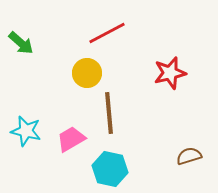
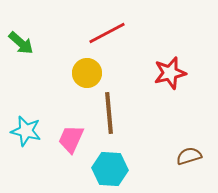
pink trapezoid: rotated 36 degrees counterclockwise
cyan hexagon: rotated 8 degrees counterclockwise
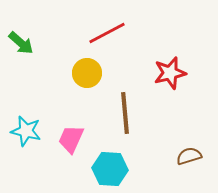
brown line: moved 16 px right
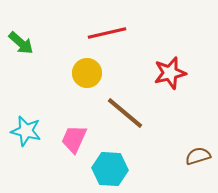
red line: rotated 15 degrees clockwise
brown line: rotated 45 degrees counterclockwise
pink trapezoid: moved 3 px right
brown semicircle: moved 9 px right
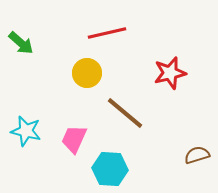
brown semicircle: moved 1 px left, 1 px up
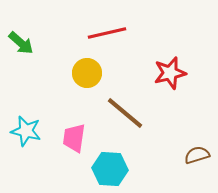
pink trapezoid: moved 1 px up; rotated 16 degrees counterclockwise
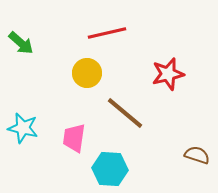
red star: moved 2 px left, 1 px down
cyan star: moved 3 px left, 3 px up
brown semicircle: rotated 35 degrees clockwise
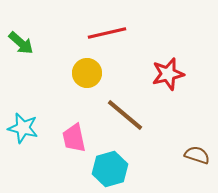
brown line: moved 2 px down
pink trapezoid: rotated 20 degrees counterclockwise
cyan hexagon: rotated 20 degrees counterclockwise
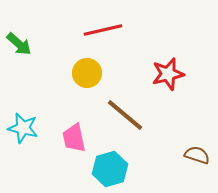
red line: moved 4 px left, 3 px up
green arrow: moved 2 px left, 1 px down
